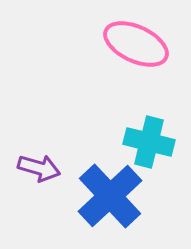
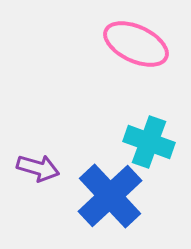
cyan cross: rotated 6 degrees clockwise
purple arrow: moved 1 px left
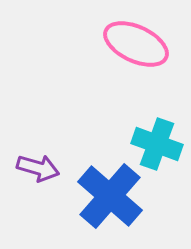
cyan cross: moved 8 px right, 2 px down
blue cross: rotated 6 degrees counterclockwise
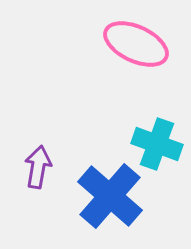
purple arrow: moved 1 px up; rotated 96 degrees counterclockwise
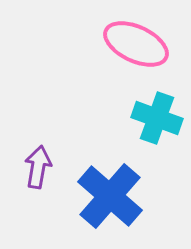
cyan cross: moved 26 px up
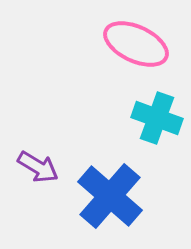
purple arrow: rotated 111 degrees clockwise
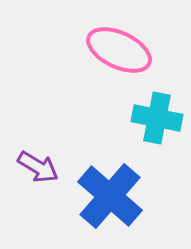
pink ellipse: moved 17 px left, 6 px down
cyan cross: rotated 9 degrees counterclockwise
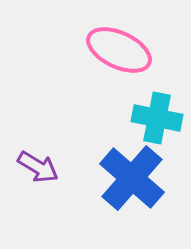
blue cross: moved 22 px right, 18 px up
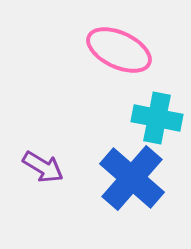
purple arrow: moved 5 px right
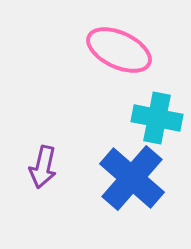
purple arrow: rotated 72 degrees clockwise
